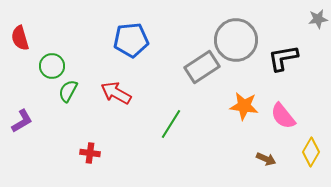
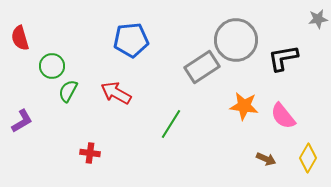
yellow diamond: moved 3 px left, 6 px down
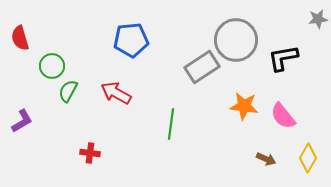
green line: rotated 24 degrees counterclockwise
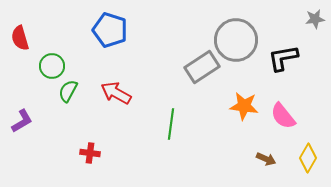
gray star: moved 3 px left
blue pentagon: moved 21 px left, 10 px up; rotated 24 degrees clockwise
